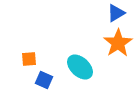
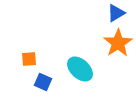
cyan ellipse: moved 2 px down
blue square: moved 1 px left, 2 px down
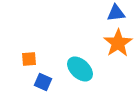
blue triangle: rotated 24 degrees clockwise
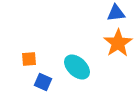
cyan ellipse: moved 3 px left, 2 px up
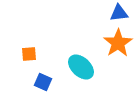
blue triangle: moved 3 px right
orange square: moved 5 px up
cyan ellipse: moved 4 px right
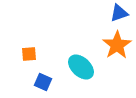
blue triangle: rotated 12 degrees counterclockwise
orange star: moved 1 px left, 2 px down
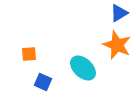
blue triangle: rotated 12 degrees counterclockwise
orange star: rotated 16 degrees counterclockwise
cyan ellipse: moved 2 px right, 1 px down
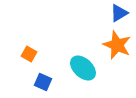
orange square: rotated 35 degrees clockwise
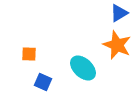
orange square: rotated 28 degrees counterclockwise
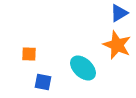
blue square: rotated 12 degrees counterclockwise
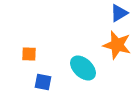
orange star: rotated 8 degrees counterclockwise
